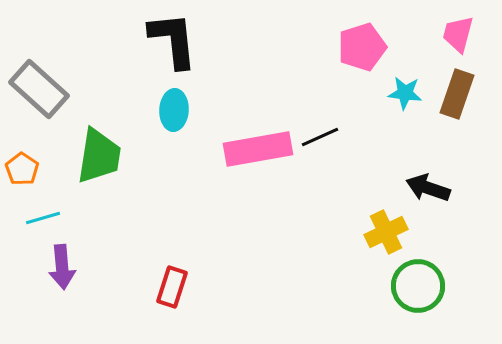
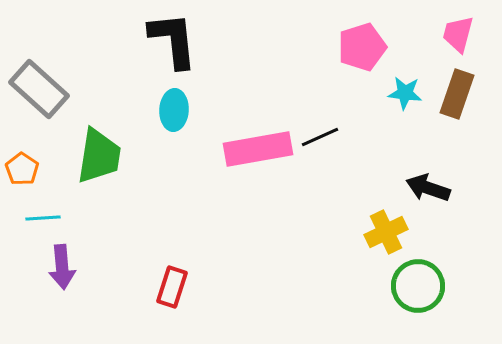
cyan line: rotated 12 degrees clockwise
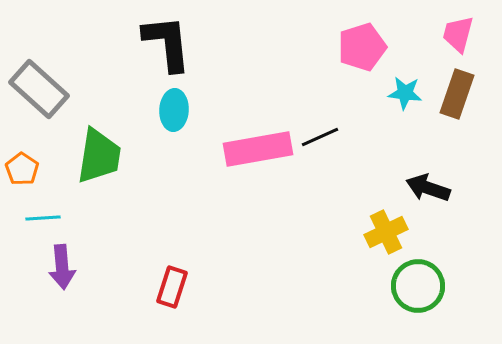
black L-shape: moved 6 px left, 3 px down
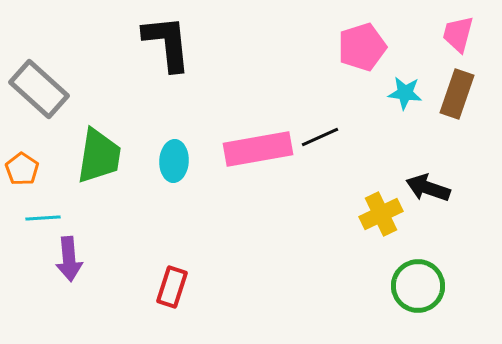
cyan ellipse: moved 51 px down
yellow cross: moved 5 px left, 18 px up
purple arrow: moved 7 px right, 8 px up
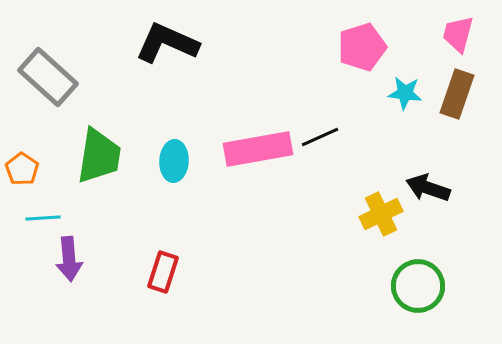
black L-shape: rotated 60 degrees counterclockwise
gray rectangle: moved 9 px right, 12 px up
red rectangle: moved 9 px left, 15 px up
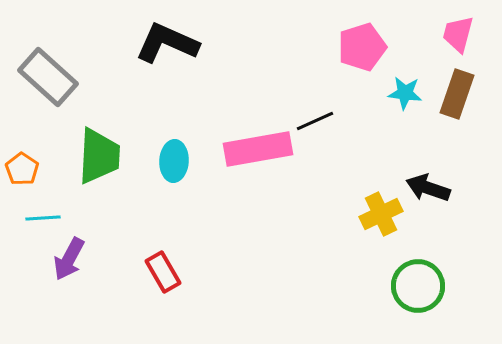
black line: moved 5 px left, 16 px up
green trapezoid: rotated 6 degrees counterclockwise
purple arrow: rotated 33 degrees clockwise
red rectangle: rotated 48 degrees counterclockwise
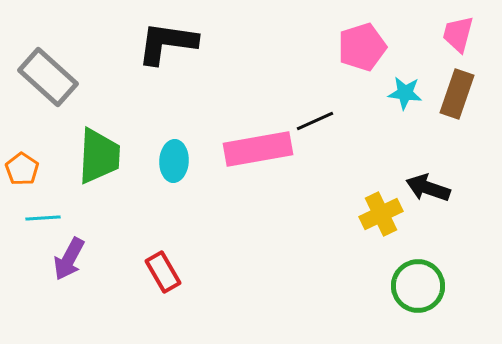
black L-shape: rotated 16 degrees counterclockwise
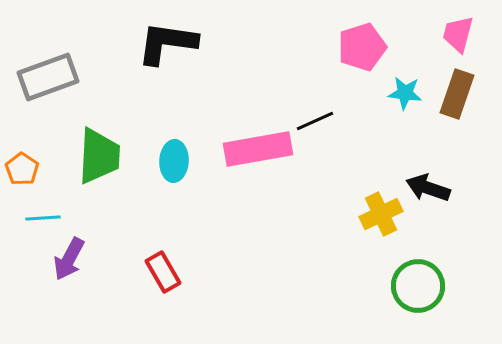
gray rectangle: rotated 62 degrees counterclockwise
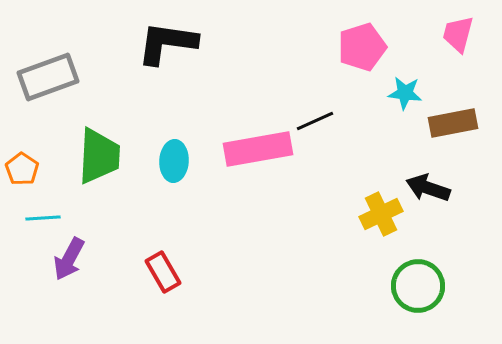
brown rectangle: moved 4 px left, 29 px down; rotated 60 degrees clockwise
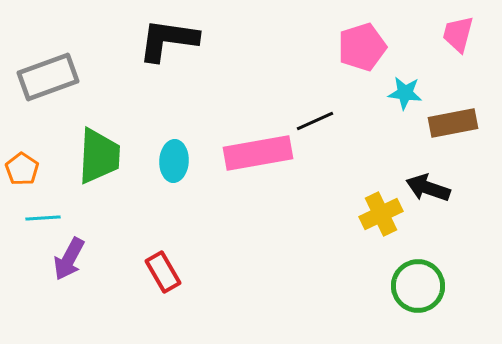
black L-shape: moved 1 px right, 3 px up
pink rectangle: moved 4 px down
